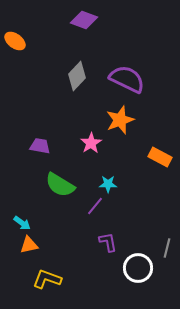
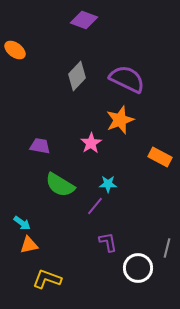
orange ellipse: moved 9 px down
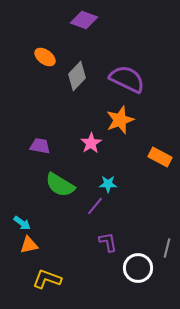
orange ellipse: moved 30 px right, 7 px down
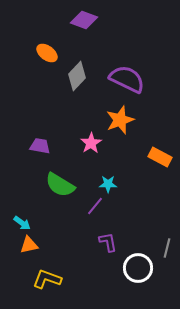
orange ellipse: moved 2 px right, 4 px up
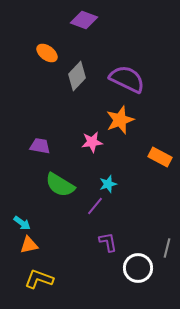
pink star: moved 1 px right, 1 px up; rotated 25 degrees clockwise
cyan star: rotated 18 degrees counterclockwise
yellow L-shape: moved 8 px left
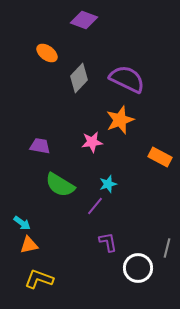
gray diamond: moved 2 px right, 2 px down
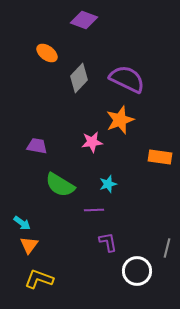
purple trapezoid: moved 3 px left
orange rectangle: rotated 20 degrees counterclockwise
purple line: moved 1 px left, 4 px down; rotated 48 degrees clockwise
orange triangle: rotated 42 degrees counterclockwise
white circle: moved 1 px left, 3 px down
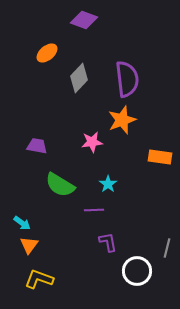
orange ellipse: rotated 75 degrees counterclockwise
purple semicircle: rotated 57 degrees clockwise
orange star: moved 2 px right
cyan star: rotated 18 degrees counterclockwise
